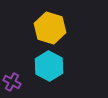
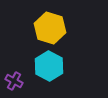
purple cross: moved 2 px right, 1 px up
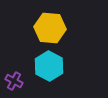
yellow hexagon: rotated 12 degrees counterclockwise
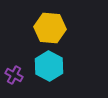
purple cross: moved 6 px up
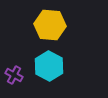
yellow hexagon: moved 3 px up
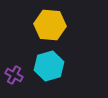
cyan hexagon: rotated 16 degrees clockwise
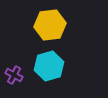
yellow hexagon: rotated 12 degrees counterclockwise
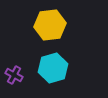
cyan hexagon: moved 4 px right, 2 px down
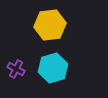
purple cross: moved 2 px right, 6 px up
